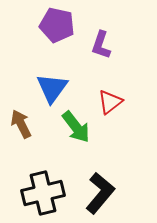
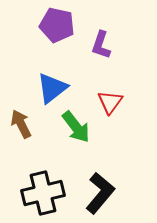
blue triangle: rotated 16 degrees clockwise
red triangle: rotated 16 degrees counterclockwise
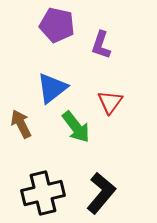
black L-shape: moved 1 px right
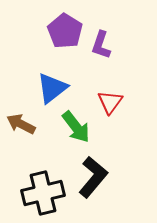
purple pentagon: moved 8 px right, 6 px down; rotated 20 degrees clockwise
brown arrow: rotated 36 degrees counterclockwise
black L-shape: moved 8 px left, 16 px up
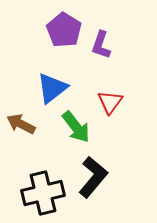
purple pentagon: moved 1 px left, 1 px up
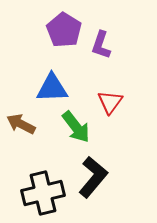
blue triangle: rotated 36 degrees clockwise
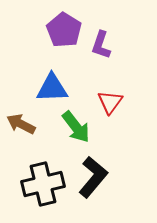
black cross: moved 9 px up
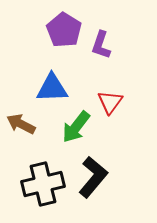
green arrow: rotated 76 degrees clockwise
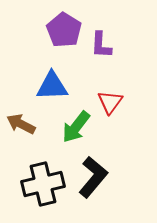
purple L-shape: rotated 16 degrees counterclockwise
blue triangle: moved 2 px up
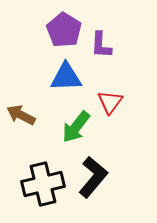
blue triangle: moved 14 px right, 9 px up
brown arrow: moved 9 px up
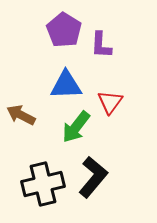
blue triangle: moved 8 px down
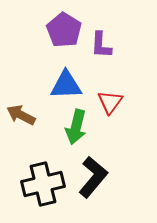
green arrow: rotated 24 degrees counterclockwise
